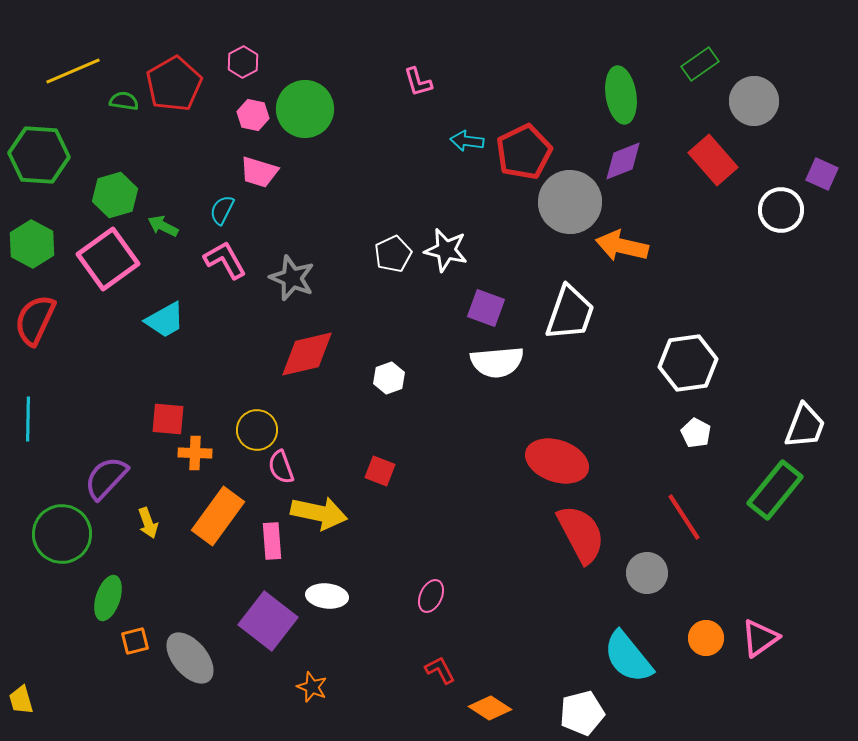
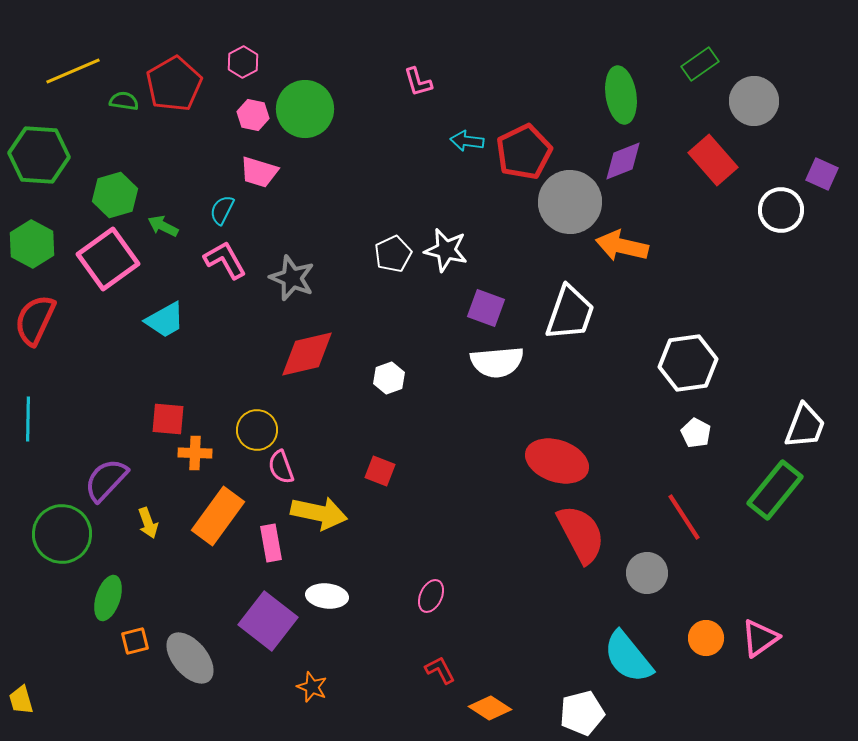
purple semicircle at (106, 478): moved 2 px down
pink rectangle at (272, 541): moved 1 px left, 2 px down; rotated 6 degrees counterclockwise
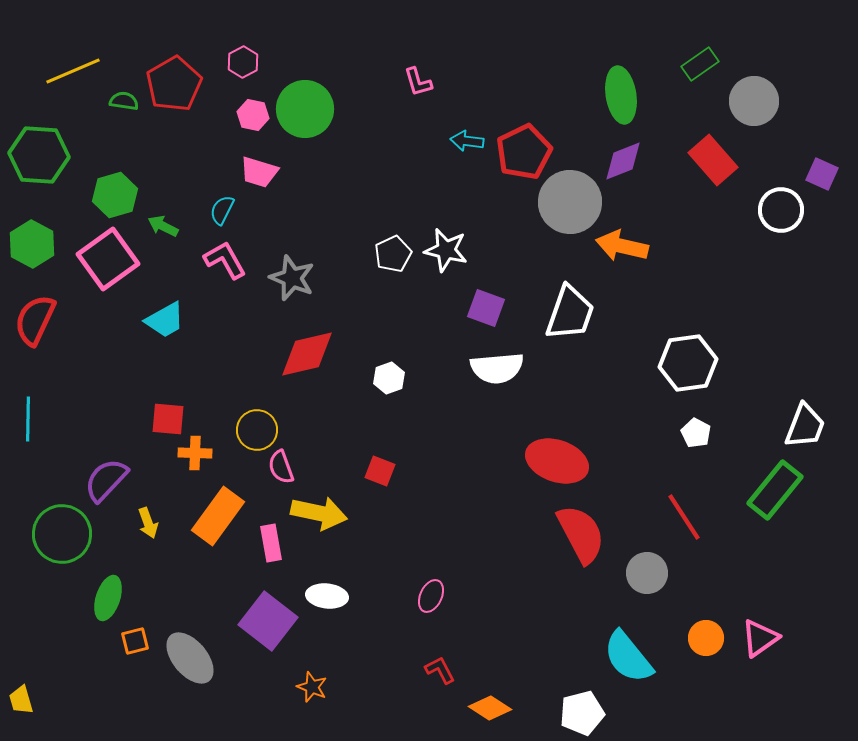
white semicircle at (497, 362): moved 6 px down
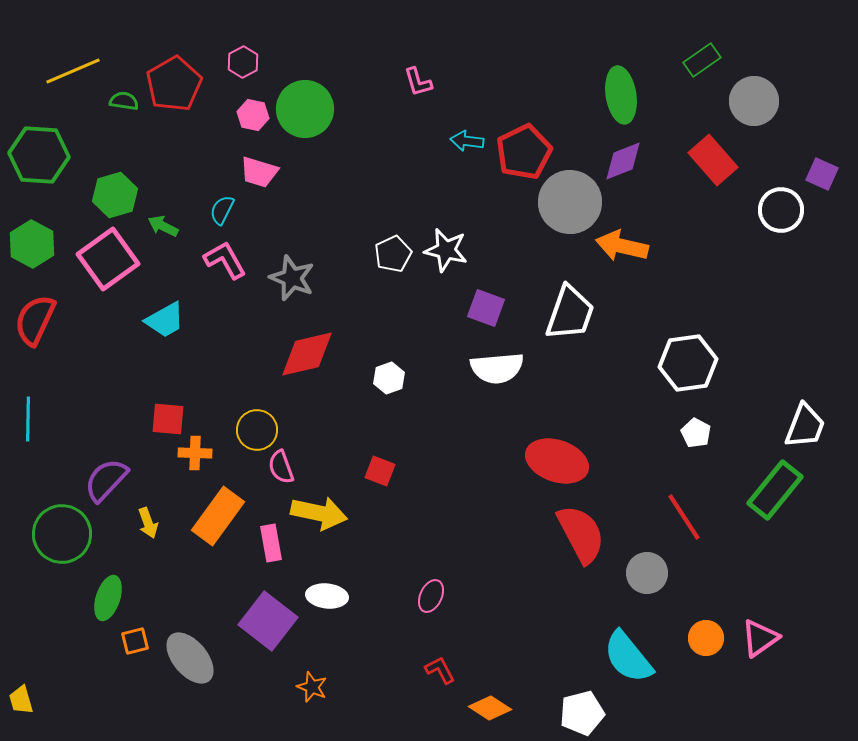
green rectangle at (700, 64): moved 2 px right, 4 px up
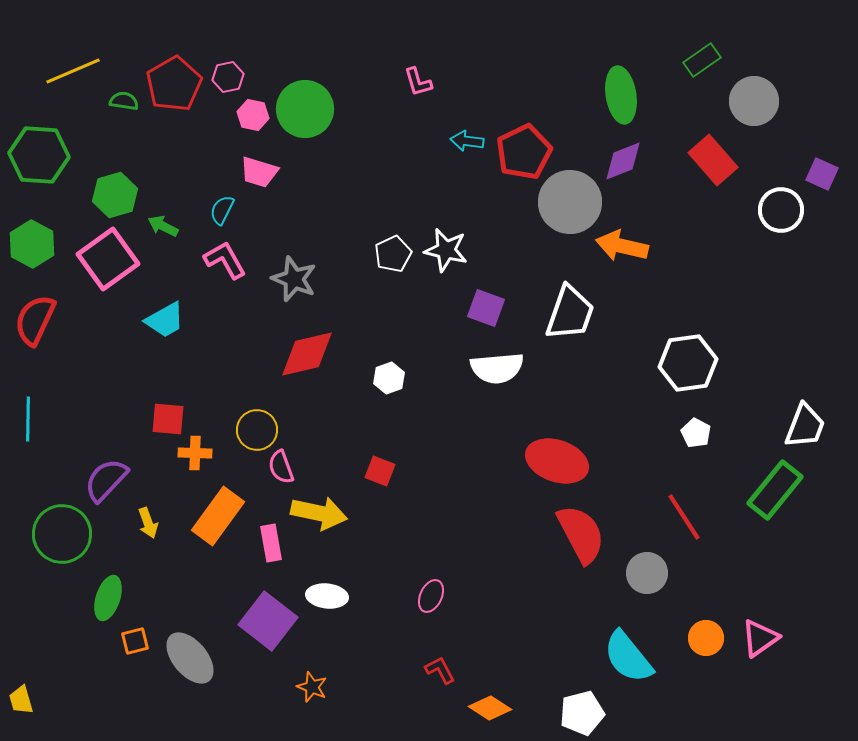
pink hexagon at (243, 62): moved 15 px left, 15 px down; rotated 16 degrees clockwise
gray star at (292, 278): moved 2 px right, 1 px down
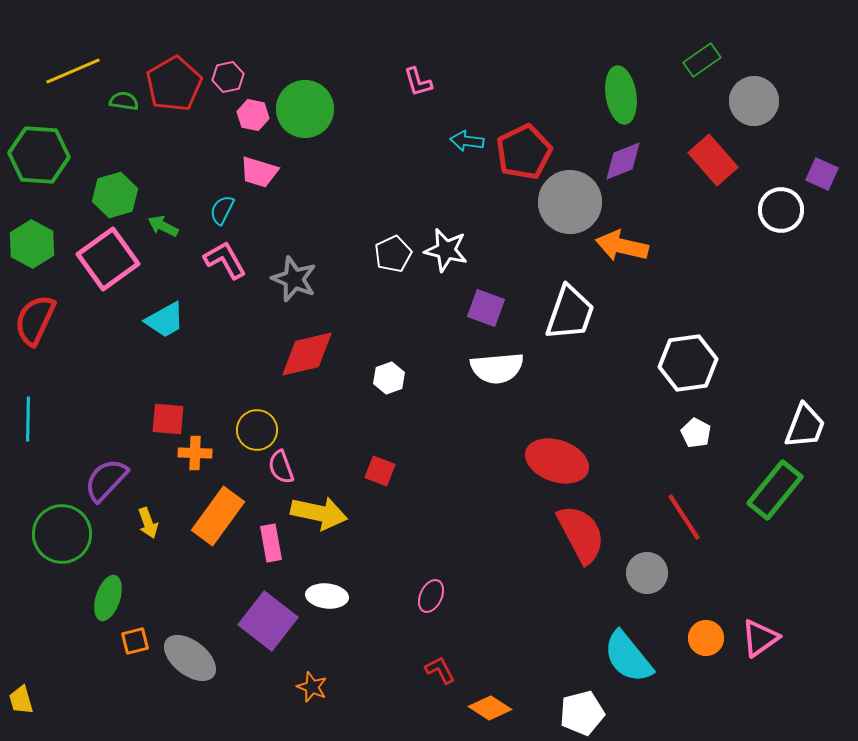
gray ellipse at (190, 658): rotated 12 degrees counterclockwise
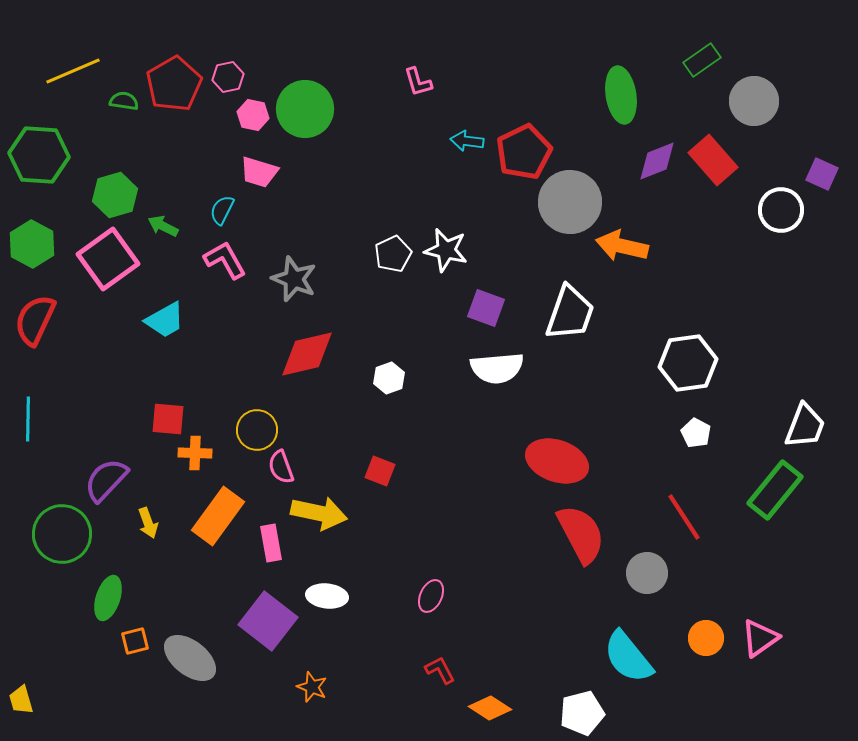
purple diamond at (623, 161): moved 34 px right
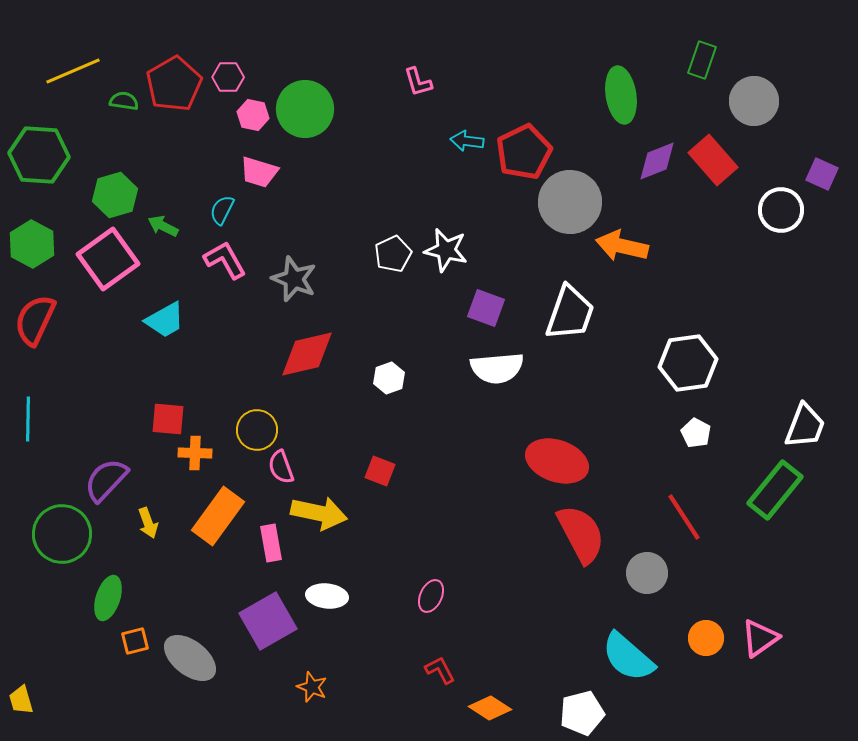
green rectangle at (702, 60): rotated 36 degrees counterclockwise
pink hexagon at (228, 77): rotated 12 degrees clockwise
purple square at (268, 621): rotated 22 degrees clockwise
cyan semicircle at (628, 657): rotated 10 degrees counterclockwise
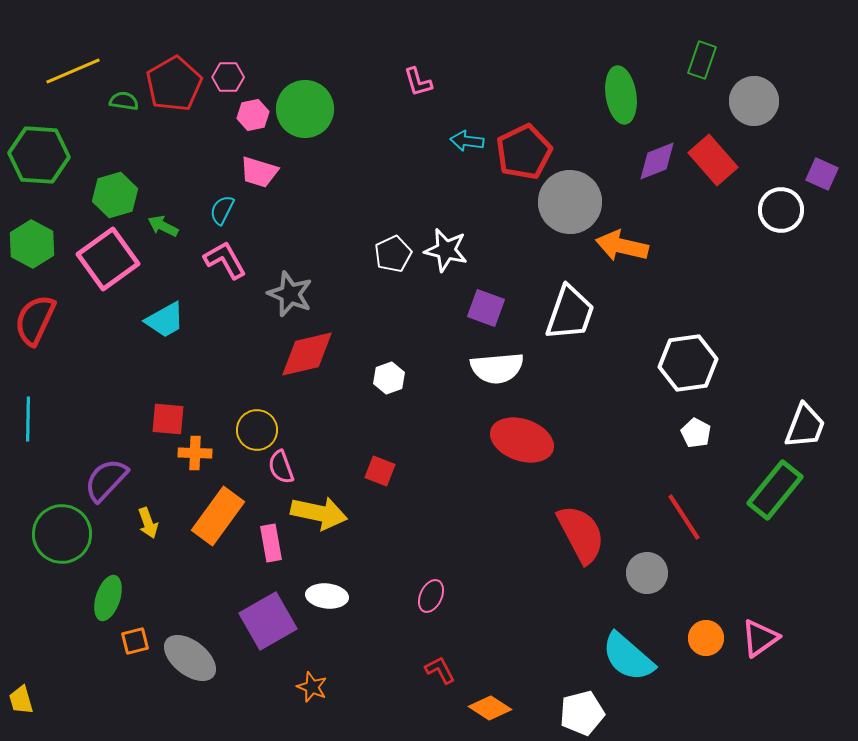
pink hexagon at (253, 115): rotated 24 degrees counterclockwise
gray star at (294, 279): moved 4 px left, 15 px down
red ellipse at (557, 461): moved 35 px left, 21 px up
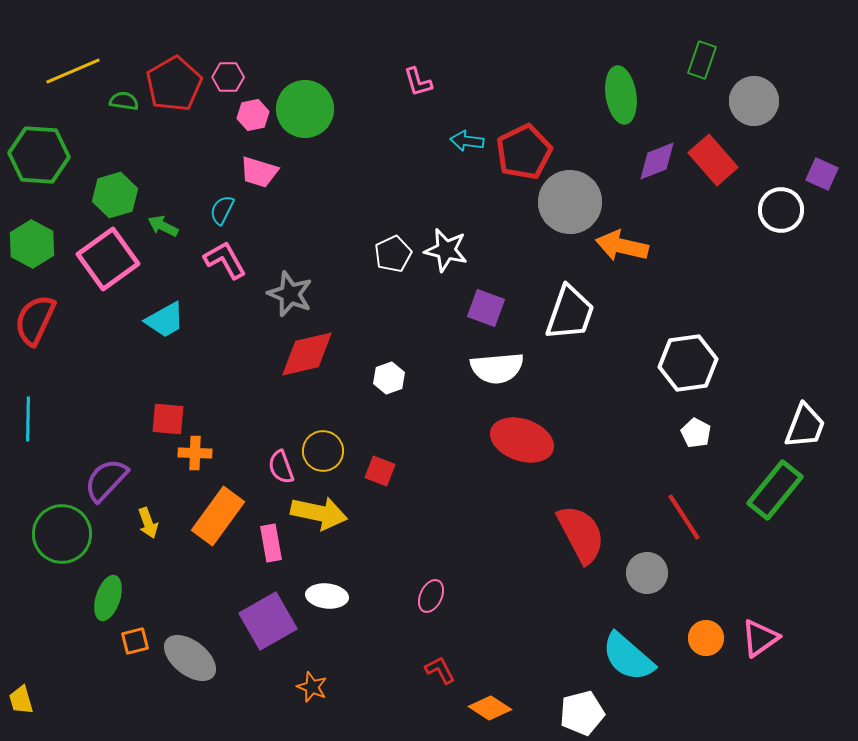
yellow circle at (257, 430): moved 66 px right, 21 px down
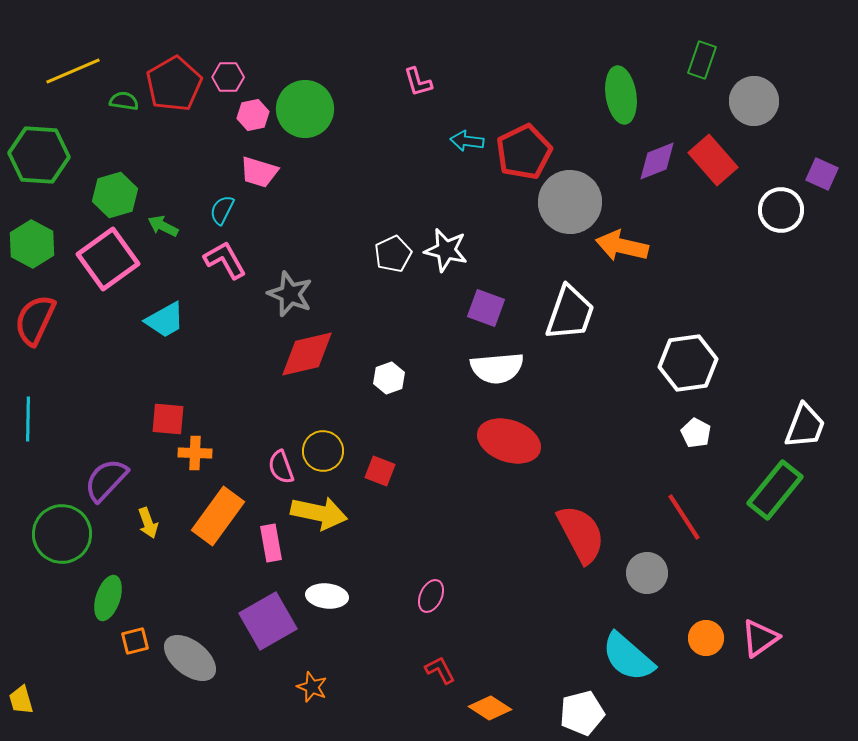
red ellipse at (522, 440): moved 13 px left, 1 px down
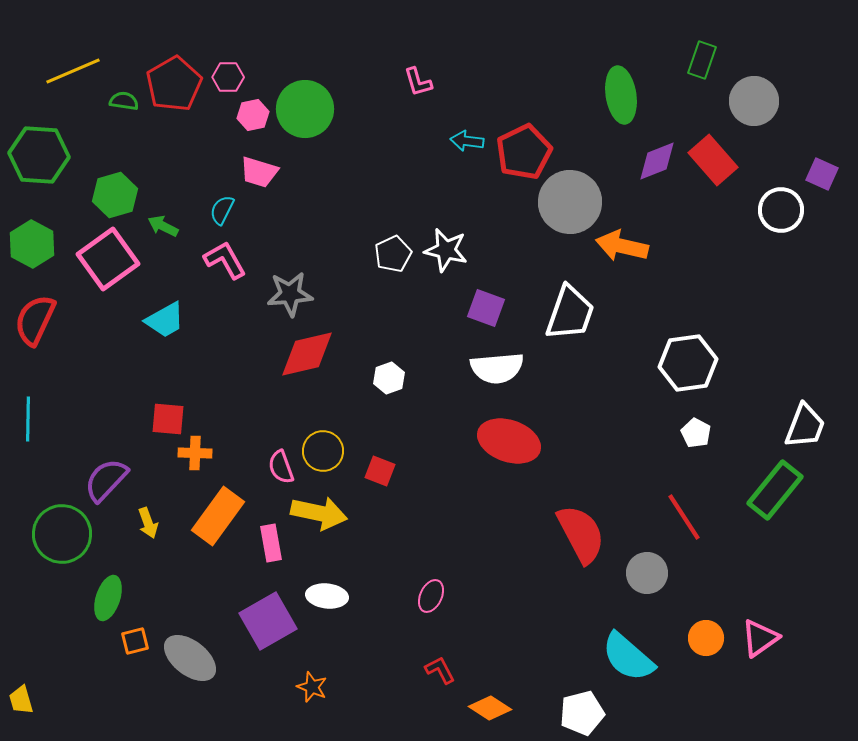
gray star at (290, 294): rotated 27 degrees counterclockwise
